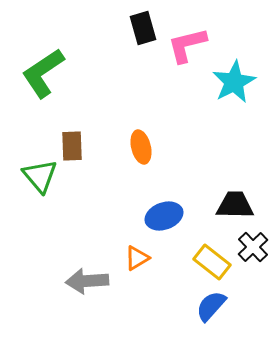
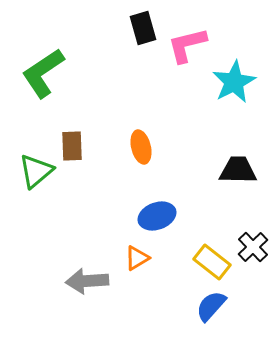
green triangle: moved 4 px left, 5 px up; rotated 30 degrees clockwise
black trapezoid: moved 3 px right, 35 px up
blue ellipse: moved 7 px left
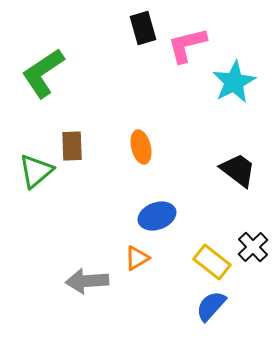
black trapezoid: rotated 36 degrees clockwise
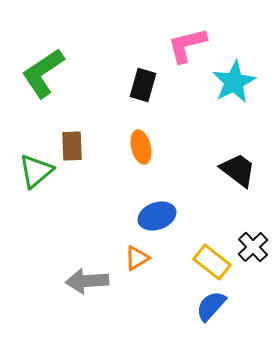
black rectangle: moved 57 px down; rotated 32 degrees clockwise
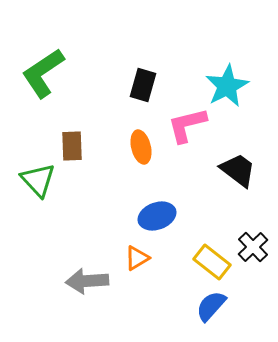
pink L-shape: moved 80 px down
cyan star: moved 7 px left, 4 px down
green triangle: moved 2 px right, 9 px down; rotated 33 degrees counterclockwise
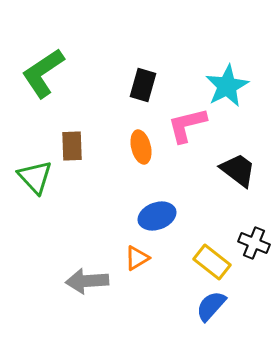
green triangle: moved 3 px left, 3 px up
black cross: moved 1 px right, 4 px up; rotated 24 degrees counterclockwise
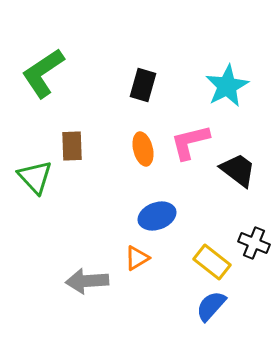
pink L-shape: moved 3 px right, 17 px down
orange ellipse: moved 2 px right, 2 px down
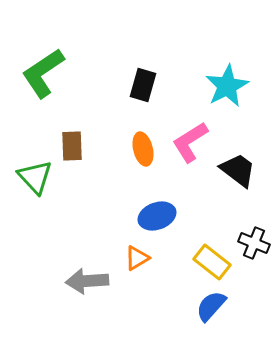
pink L-shape: rotated 18 degrees counterclockwise
